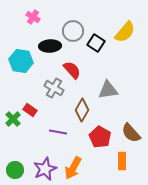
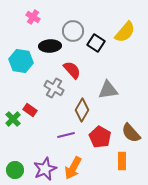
purple line: moved 8 px right, 3 px down; rotated 24 degrees counterclockwise
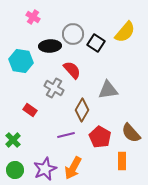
gray circle: moved 3 px down
green cross: moved 21 px down
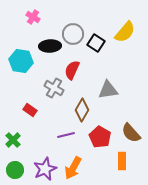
red semicircle: rotated 114 degrees counterclockwise
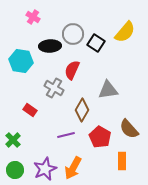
brown semicircle: moved 2 px left, 4 px up
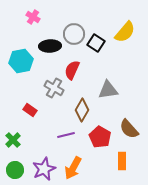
gray circle: moved 1 px right
cyan hexagon: rotated 20 degrees counterclockwise
purple star: moved 1 px left
